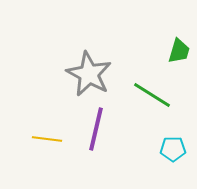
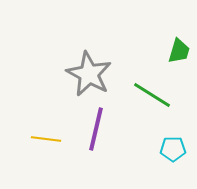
yellow line: moved 1 px left
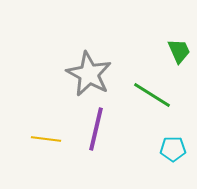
green trapezoid: rotated 40 degrees counterclockwise
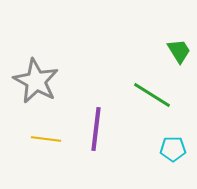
green trapezoid: rotated 8 degrees counterclockwise
gray star: moved 53 px left, 7 px down
purple line: rotated 6 degrees counterclockwise
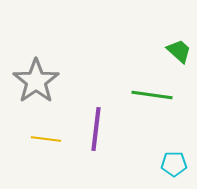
green trapezoid: rotated 16 degrees counterclockwise
gray star: rotated 9 degrees clockwise
green line: rotated 24 degrees counterclockwise
cyan pentagon: moved 1 px right, 15 px down
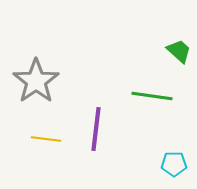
green line: moved 1 px down
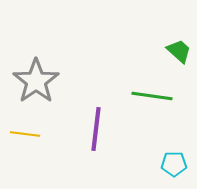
yellow line: moved 21 px left, 5 px up
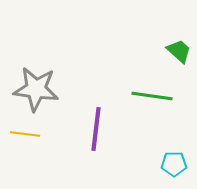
gray star: moved 8 px down; rotated 30 degrees counterclockwise
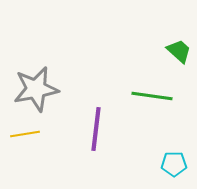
gray star: rotated 18 degrees counterclockwise
yellow line: rotated 16 degrees counterclockwise
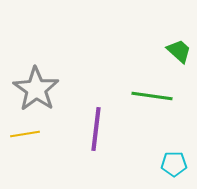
gray star: rotated 27 degrees counterclockwise
